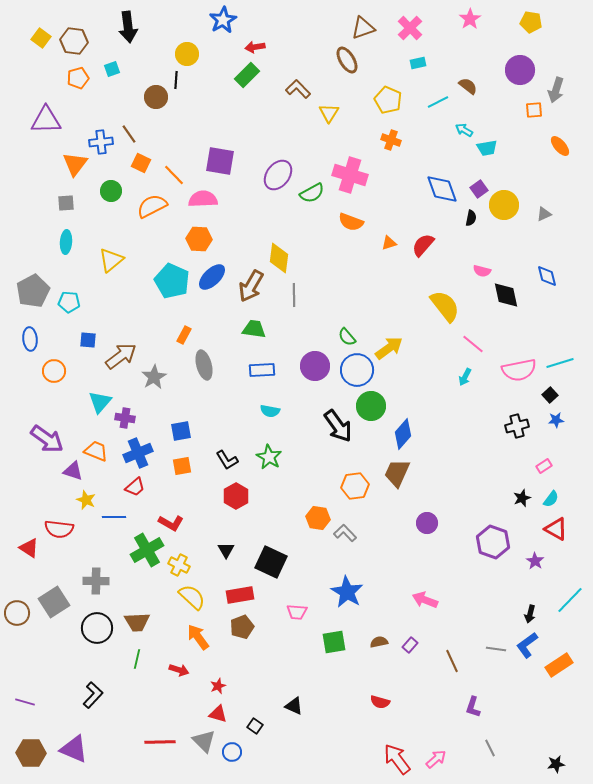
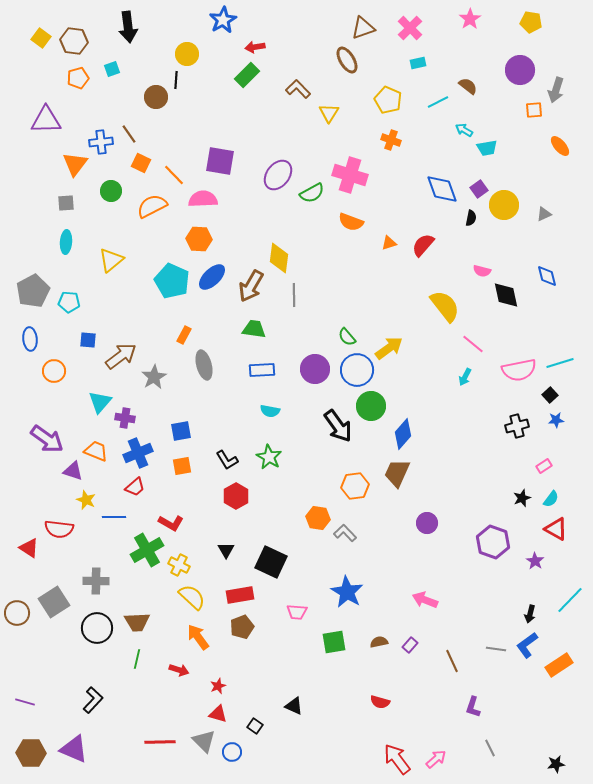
purple circle at (315, 366): moved 3 px down
black L-shape at (93, 695): moved 5 px down
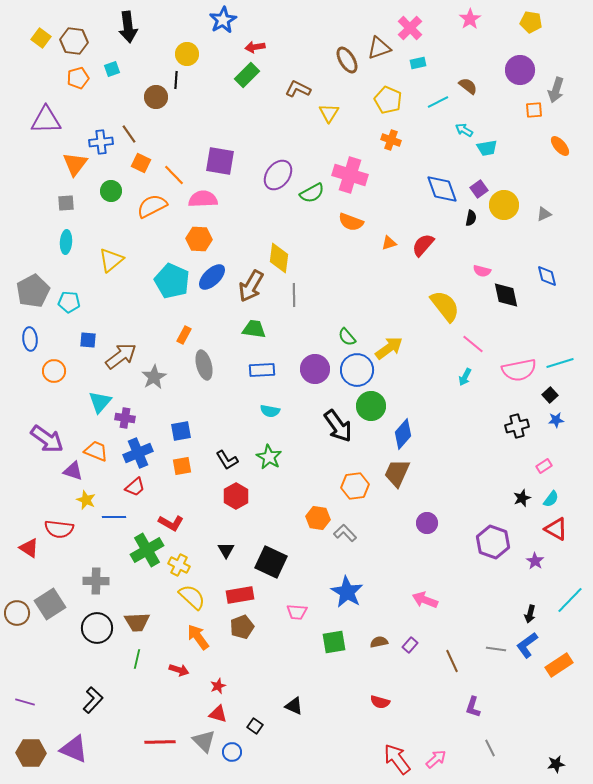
brown triangle at (363, 28): moved 16 px right, 20 px down
brown L-shape at (298, 89): rotated 20 degrees counterclockwise
gray square at (54, 602): moved 4 px left, 2 px down
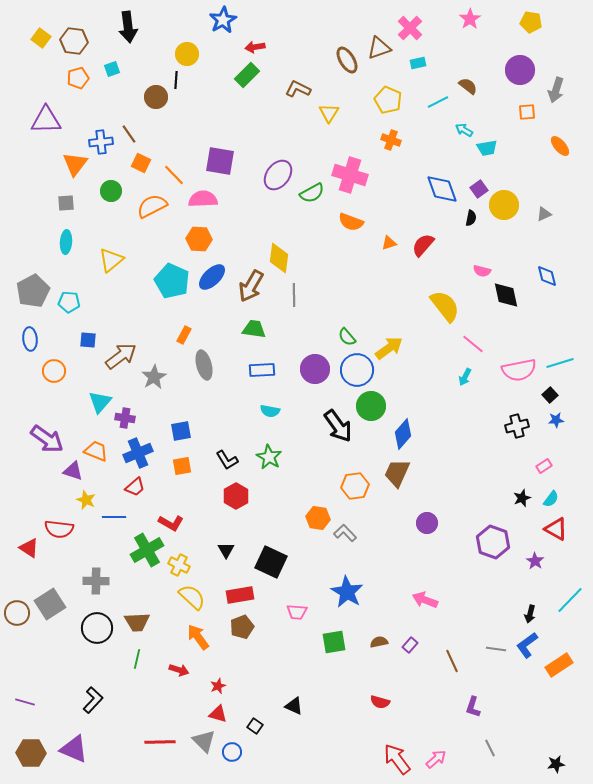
orange square at (534, 110): moved 7 px left, 2 px down
